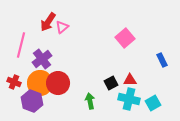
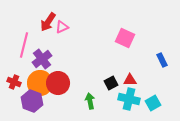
pink triangle: rotated 16 degrees clockwise
pink square: rotated 24 degrees counterclockwise
pink line: moved 3 px right
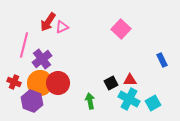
pink square: moved 4 px left, 9 px up; rotated 18 degrees clockwise
cyan cross: rotated 15 degrees clockwise
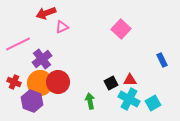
red arrow: moved 2 px left, 9 px up; rotated 36 degrees clockwise
pink line: moved 6 px left, 1 px up; rotated 50 degrees clockwise
red circle: moved 1 px up
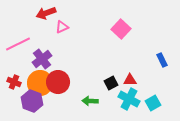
green arrow: rotated 77 degrees counterclockwise
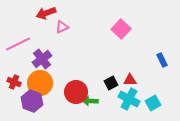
red circle: moved 18 px right, 10 px down
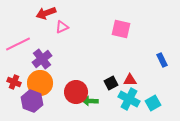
pink square: rotated 30 degrees counterclockwise
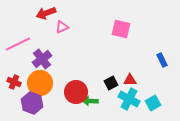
purple hexagon: moved 2 px down
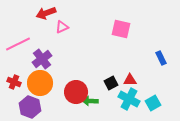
blue rectangle: moved 1 px left, 2 px up
purple hexagon: moved 2 px left, 4 px down
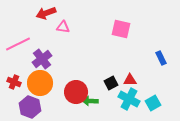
pink triangle: moved 1 px right; rotated 32 degrees clockwise
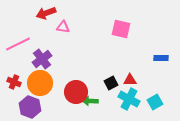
blue rectangle: rotated 64 degrees counterclockwise
cyan square: moved 2 px right, 1 px up
